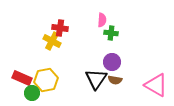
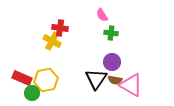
pink semicircle: moved 5 px up; rotated 144 degrees clockwise
pink triangle: moved 25 px left
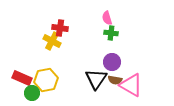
pink semicircle: moved 5 px right, 3 px down; rotated 16 degrees clockwise
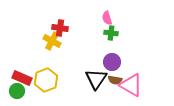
yellow hexagon: rotated 10 degrees counterclockwise
green circle: moved 15 px left, 2 px up
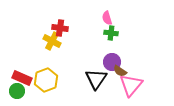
brown semicircle: moved 5 px right, 9 px up; rotated 24 degrees clockwise
pink triangle: rotated 40 degrees clockwise
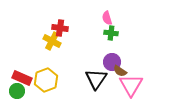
pink triangle: rotated 10 degrees counterclockwise
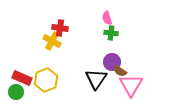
green circle: moved 1 px left, 1 px down
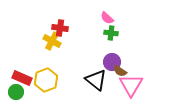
pink semicircle: rotated 32 degrees counterclockwise
black triangle: moved 1 px down; rotated 25 degrees counterclockwise
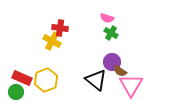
pink semicircle: rotated 24 degrees counterclockwise
green cross: rotated 24 degrees clockwise
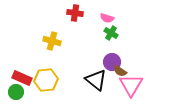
red cross: moved 15 px right, 15 px up
yellow cross: rotated 12 degrees counterclockwise
yellow hexagon: rotated 15 degrees clockwise
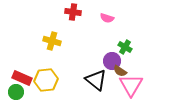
red cross: moved 2 px left, 1 px up
green cross: moved 14 px right, 14 px down
purple circle: moved 1 px up
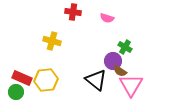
purple circle: moved 1 px right
